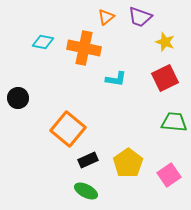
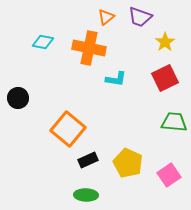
yellow star: rotated 18 degrees clockwise
orange cross: moved 5 px right
yellow pentagon: rotated 12 degrees counterclockwise
green ellipse: moved 4 px down; rotated 25 degrees counterclockwise
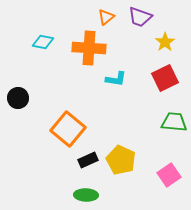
orange cross: rotated 8 degrees counterclockwise
yellow pentagon: moved 7 px left, 3 px up
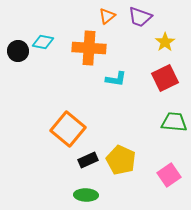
orange triangle: moved 1 px right, 1 px up
black circle: moved 47 px up
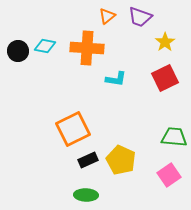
cyan diamond: moved 2 px right, 4 px down
orange cross: moved 2 px left
green trapezoid: moved 15 px down
orange square: moved 5 px right; rotated 24 degrees clockwise
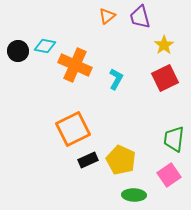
purple trapezoid: rotated 55 degrees clockwise
yellow star: moved 1 px left, 3 px down
orange cross: moved 12 px left, 17 px down; rotated 20 degrees clockwise
cyan L-shape: rotated 70 degrees counterclockwise
green trapezoid: moved 2 px down; rotated 88 degrees counterclockwise
green ellipse: moved 48 px right
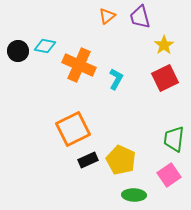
orange cross: moved 4 px right
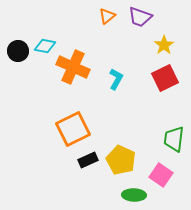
purple trapezoid: rotated 55 degrees counterclockwise
orange cross: moved 6 px left, 2 px down
pink square: moved 8 px left; rotated 20 degrees counterclockwise
